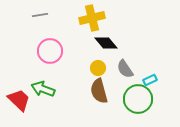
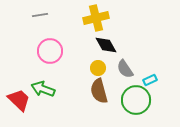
yellow cross: moved 4 px right
black diamond: moved 2 px down; rotated 10 degrees clockwise
green circle: moved 2 px left, 1 px down
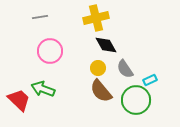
gray line: moved 2 px down
brown semicircle: moved 2 px right; rotated 25 degrees counterclockwise
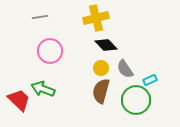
black diamond: rotated 15 degrees counterclockwise
yellow circle: moved 3 px right
brown semicircle: rotated 55 degrees clockwise
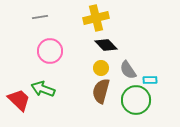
gray semicircle: moved 3 px right, 1 px down
cyan rectangle: rotated 24 degrees clockwise
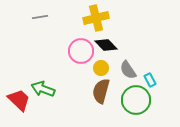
pink circle: moved 31 px right
cyan rectangle: rotated 64 degrees clockwise
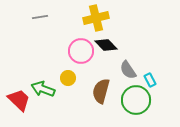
yellow circle: moved 33 px left, 10 px down
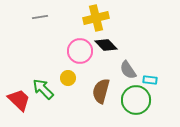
pink circle: moved 1 px left
cyan rectangle: rotated 56 degrees counterclockwise
green arrow: rotated 25 degrees clockwise
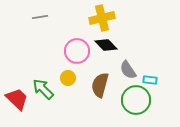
yellow cross: moved 6 px right
pink circle: moved 3 px left
brown semicircle: moved 1 px left, 6 px up
red trapezoid: moved 2 px left, 1 px up
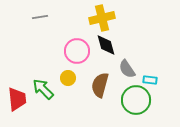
black diamond: rotated 30 degrees clockwise
gray semicircle: moved 1 px left, 1 px up
red trapezoid: rotated 40 degrees clockwise
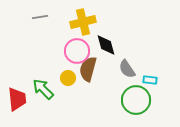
yellow cross: moved 19 px left, 4 px down
brown semicircle: moved 12 px left, 16 px up
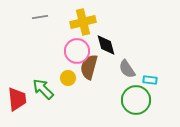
brown semicircle: moved 1 px right, 2 px up
